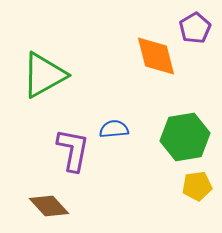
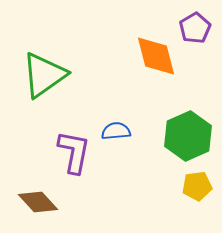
green triangle: rotated 6 degrees counterclockwise
blue semicircle: moved 2 px right, 2 px down
green hexagon: moved 3 px right, 1 px up; rotated 15 degrees counterclockwise
purple L-shape: moved 1 px right, 2 px down
brown diamond: moved 11 px left, 4 px up
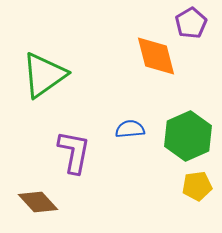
purple pentagon: moved 4 px left, 5 px up
blue semicircle: moved 14 px right, 2 px up
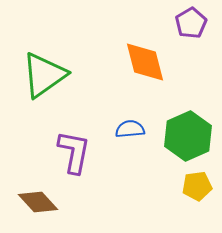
orange diamond: moved 11 px left, 6 px down
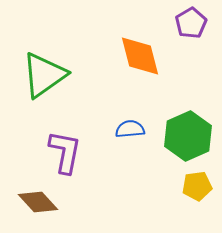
orange diamond: moved 5 px left, 6 px up
purple L-shape: moved 9 px left
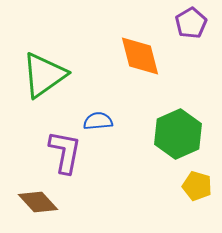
blue semicircle: moved 32 px left, 8 px up
green hexagon: moved 10 px left, 2 px up
yellow pentagon: rotated 24 degrees clockwise
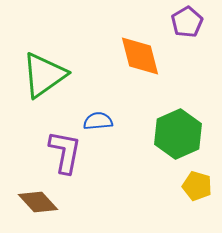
purple pentagon: moved 4 px left, 1 px up
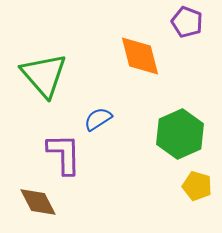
purple pentagon: rotated 20 degrees counterclockwise
green triangle: rotated 36 degrees counterclockwise
blue semicircle: moved 2 px up; rotated 28 degrees counterclockwise
green hexagon: moved 2 px right
purple L-shape: moved 1 px left, 2 px down; rotated 12 degrees counterclockwise
brown diamond: rotated 15 degrees clockwise
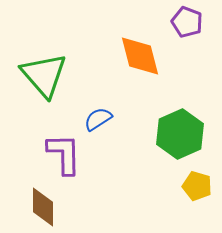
brown diamond: moved 5 px right, 5 px down; rotated 27 degrees clockwise
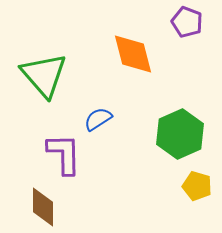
orange diamond: moved 7 px left, 2 px up
